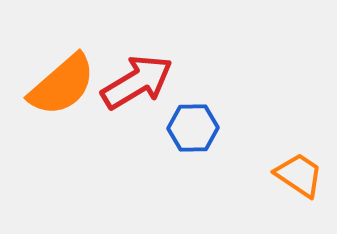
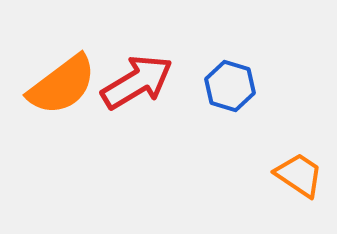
orange semicircle: rotated 4 degrees clockwise
blue hexagon: moved 37 px right, 42 px up; rotated 18 degrees clockwise
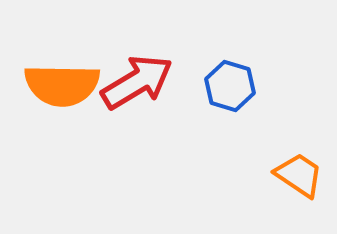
orange semicircle: rotated 38 degrees clockwise
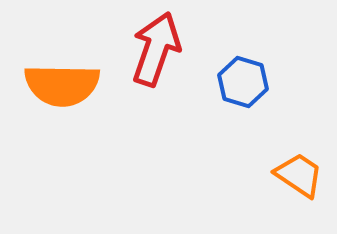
red arrow: moved 19 px right, 33 px up; rotated 40 degrees counterclockwise
blue hexagon: moved 13 px right, 4 px up
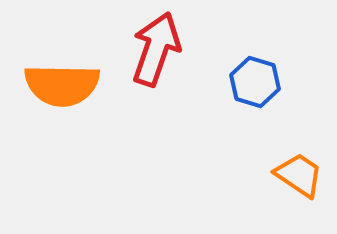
blue hexagon: moved 12 px right
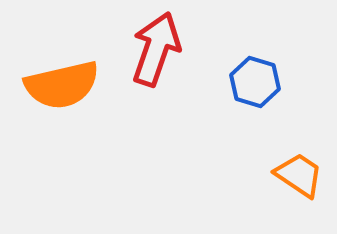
orange semicircle: rotated 14 degrees counterclockwise
